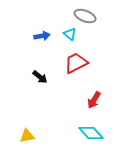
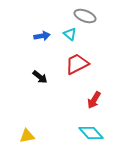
red trapezoid: moved 1 px right, 1 px down
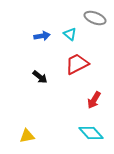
gray ellipse: moved 10 px right, 2 px down
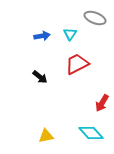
cyan triangle: rotated 24 degrees clockwise
red arrow: moved 8 px right, 3 px down
yellow triangle: moved 19 px right
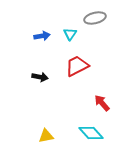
gray ellipse: rotated 35 degrees counterclockwise
red trapezoid: moved 2 px down
black arrow: rotated 28 degrees counterclockwise
red arrow: rotated 108 degrees clockwise
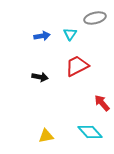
cyan diamond: moved 1 px left, 1 px up
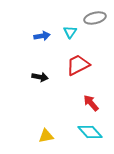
cyan triangle: moved 2 px up
red trapezoid: moved 1 px right, 1 px up
red arrow: moved 11 px left
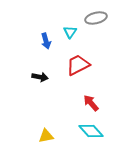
gray ellipse: moved 1 px right
blue arrow: moved 4 px right, 5 px down; rotated 84 degrees clockwise
cyan diamond: moved 1 px right, 1 px up
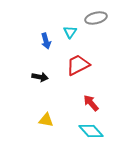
yellow triangle: moved 16 px up; rotated 21 degrees clockwise
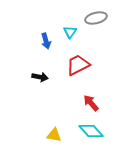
yellow triangle: moved 8 px right, 15 px down
